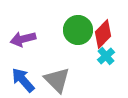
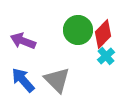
purple arrow: moved 2 px down; rotated 35 degrees clockwise
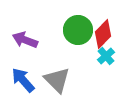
purple arrow: moved 2 px right, 1 px up
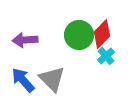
green circle: moved 1 px right, 5 px down
red diamond: moved 1 px left
purple arrow: rotated 25 degrees counterclockwise
gray triangle: moved 5 px left, 1 px up
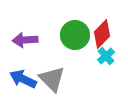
green circle: moved 4 px left
blue arrow: moved 1 px up; rotated 24 degrees counterclockwise
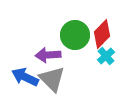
purple arrow: moved 23 px right, 15 px down
blue arrow: moved 2 px right, 2 px up
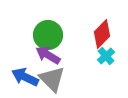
green circle: moved 27 px left
purple arrow: rotated 35 degrees clockwise
